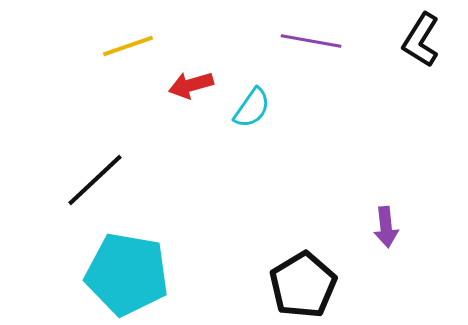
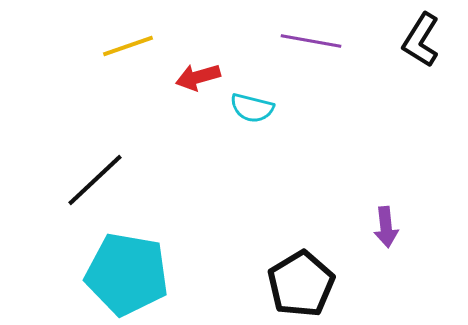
red arrow: moved 7 px right, 8 px up
cyan semicircle: rotated 69 degrees clockwise
black pentagon: moved 2 px left, 1 px up
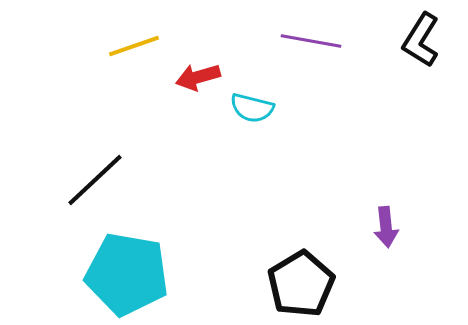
yellow line: moved 6 px right
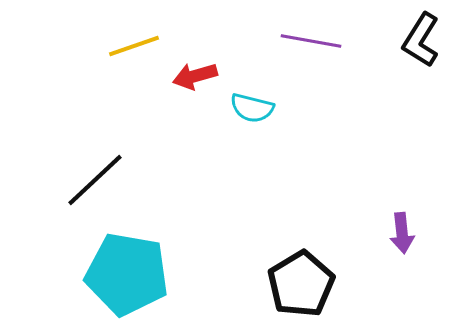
red arrow: moved 3 px left, 1 px up
purple arrow: moved 16 px right, 6 px down
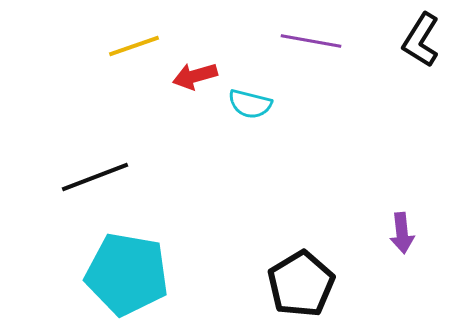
cyan semicircle: moved 2 px left, 4 px up
black line: moved 3 px up; rotated 22 degrees clockwise
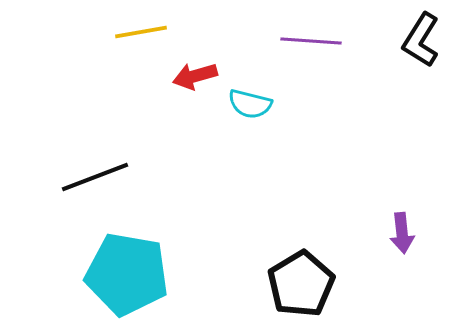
purple line: rotated 6 degrees counterclockwise
yellow line: moved 7 px right, 14 px up; rotated 9 degrees clockwise
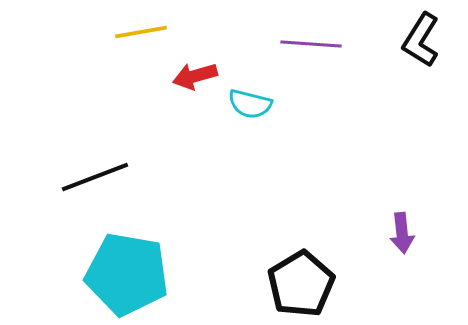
purple line: moved 3 px down
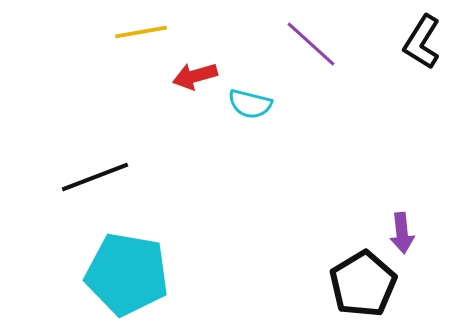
black L-shape: moved 1 px right, 2 px down
purple line: rotated 38 degrees clockwise
black pentagon: moved 62 px right
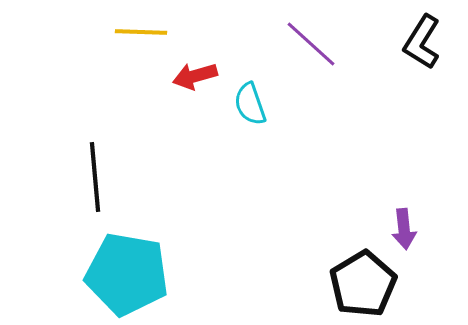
yellow line: rotated 12 degrees clockwise
cyan semicircle: rotated 57 degrees clockwise
black line: rotated 74 degrees counterclockwise
purple arrow: moved 2 px right, 4 px up
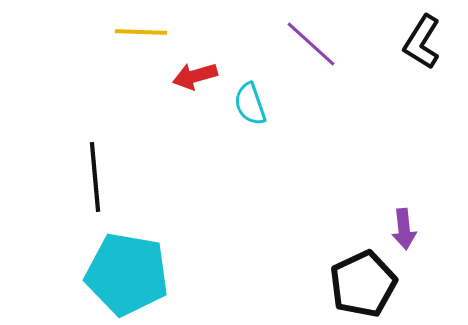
black pentagon: rotated 6 degrees clockwise
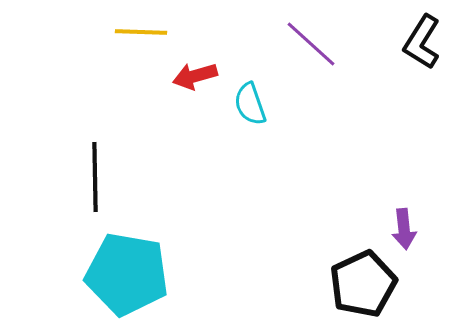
black line: rotated 4 degrees clockwise
